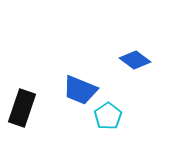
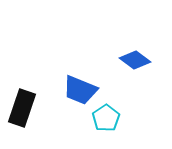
cyan pentagon: moved 2 px left, 2 px down
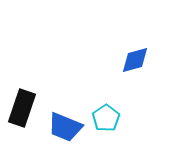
blue diamond: rotated 52 degrees counterclockwise
blue trapezoid: moved 15 px left, 37 px down
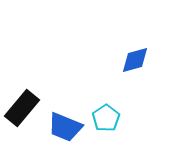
black rectangle: rotated 21 degrees clockwise
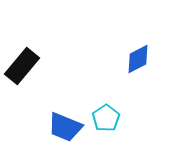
blue diamond: moved 3 px right, 1 px up; rotated 12 degrees counterclockwise
black rectangle: moved 42 px up
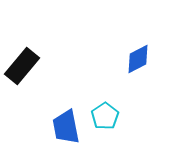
cyan pentagon: moved 1 px left, 2 px up
blue trapezoid: moved 1 px right; rotated 57 degrees clockwise
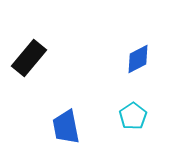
black rectangle: moved 7 px right, 8 px up
cyan pentagon: moved 28 px right
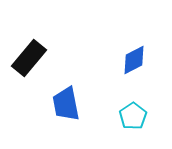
blue diamond: moved 4 px left, 1 px down
blue trapezoid: moved 23 px up
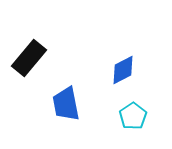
blue diamond: moved 11 px left, 10 px down
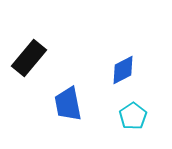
blue trapezoid: moved 2 px right
